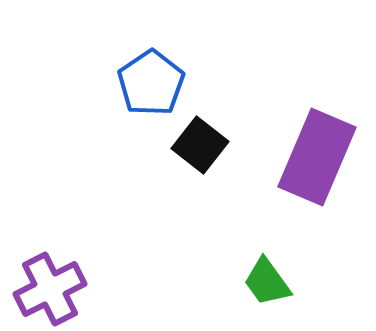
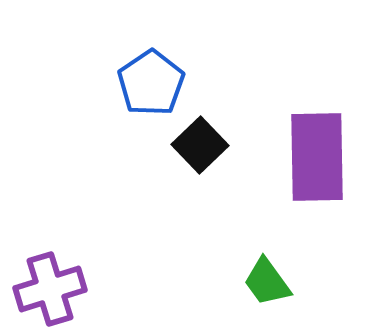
black square: rotated 8 degrees clockwise
purple rectangle: rotated 24 degrees counterclockwise
purple cross: rotated 10 degrees clockwise
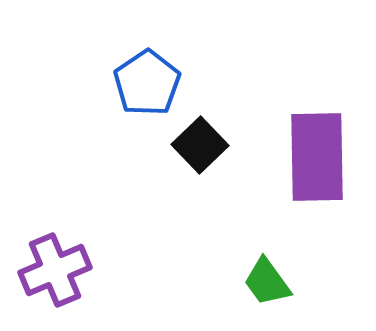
blue pentagon: moved 4 px left
purple cross: moved 5 px right, 19 px up; rotated 6 degrees counterclockwise
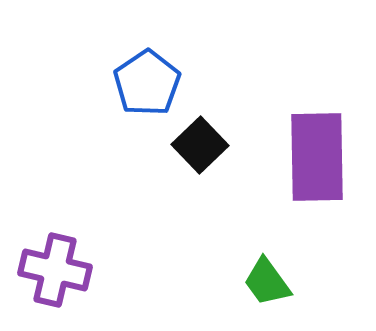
purple cross: rotated 36 degrees clockwise
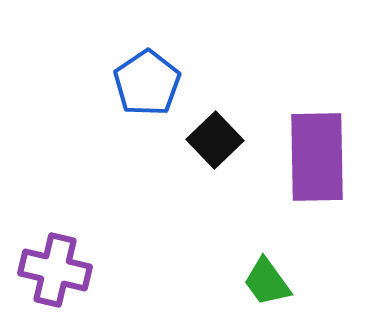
black square: moved 15 px right, 5 px up
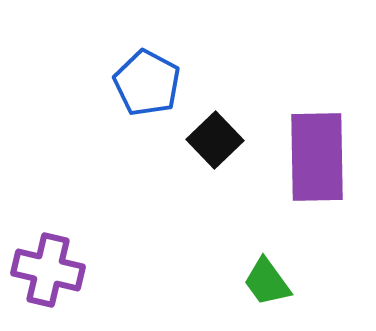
blue pentagon: rotated 10 degrees counterclockwise
purple cross: moved 7 px left
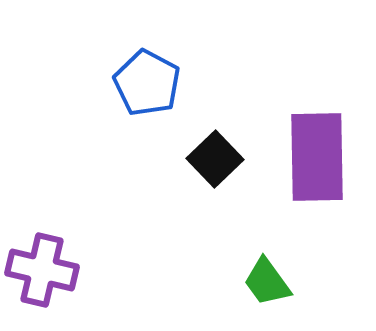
black square: moved 19 px down
purple cross: moved 6 px left
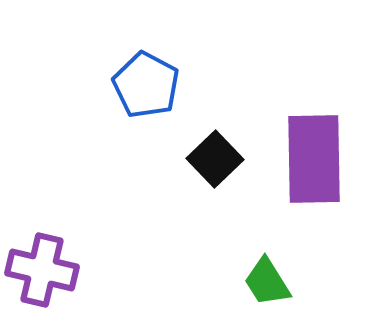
blue pentagon: moved 1 px left, 2 px down
purple rectangle: moved 3 px left, 2 px down
green trapezoid: rotated 4 degrees clockwise
